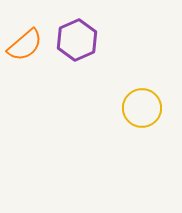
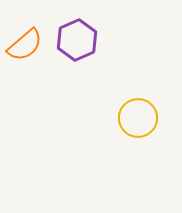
yellow circle: moved 4 px left, 10 px down
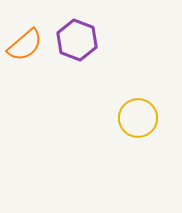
purple hexagon: rotated 15 degrees counterclockwise
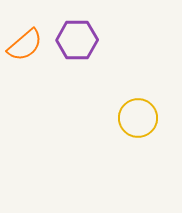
purple hexagon: rotated 21 degrees counterclockwise
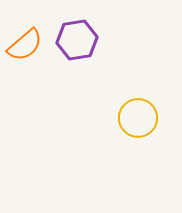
purple hexagon: rotated 9 degrees counterclockwise
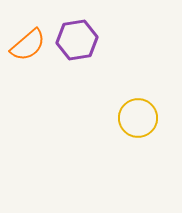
orange semicircle: moved 3 px right
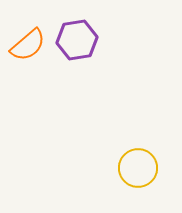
yellow circle: moved 50 px down
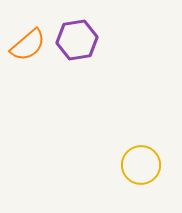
yellow circle: moved 3 px right, 3 px up
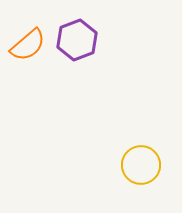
purple hexagon: rotated 12 degrees counterclockwise
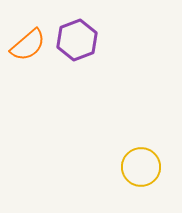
yellow circle: moved 2 px down
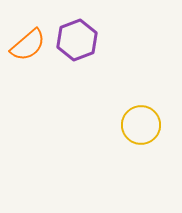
yellow circle: moved 42 px up
